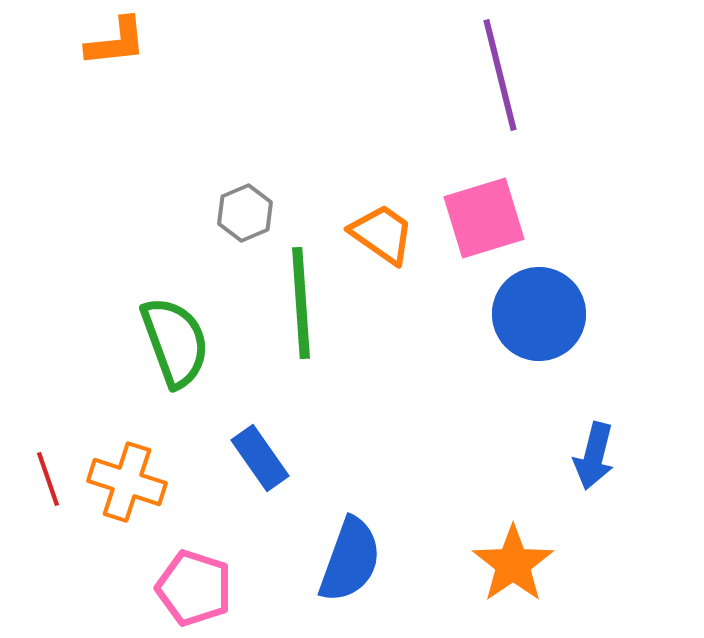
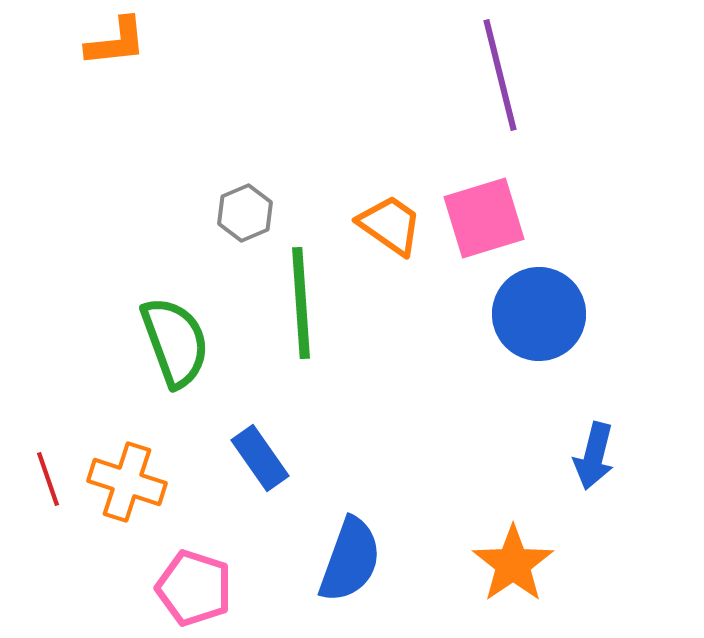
orange trapezoid: moved 8 px right, 9 px up
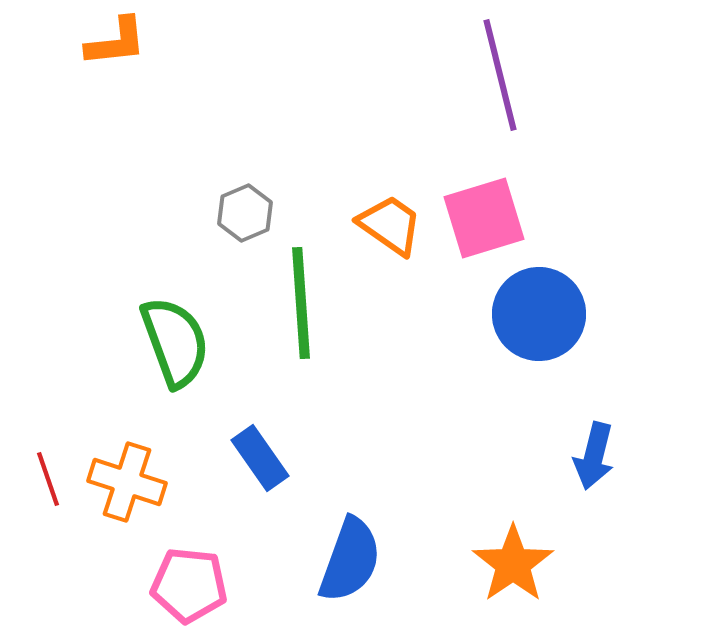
pink pentagon: moved 5 px left, 3 px up; rotated 12 degrees counterclockwise
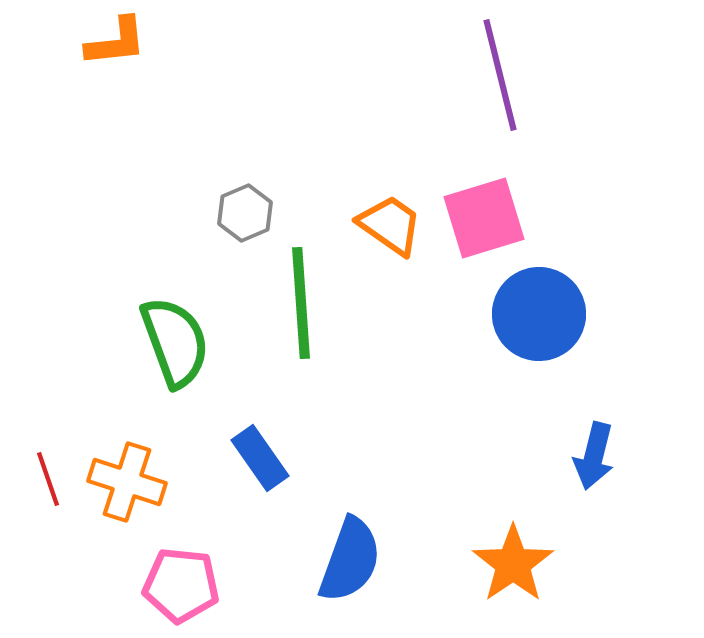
pink pentagon: moved 8 px left
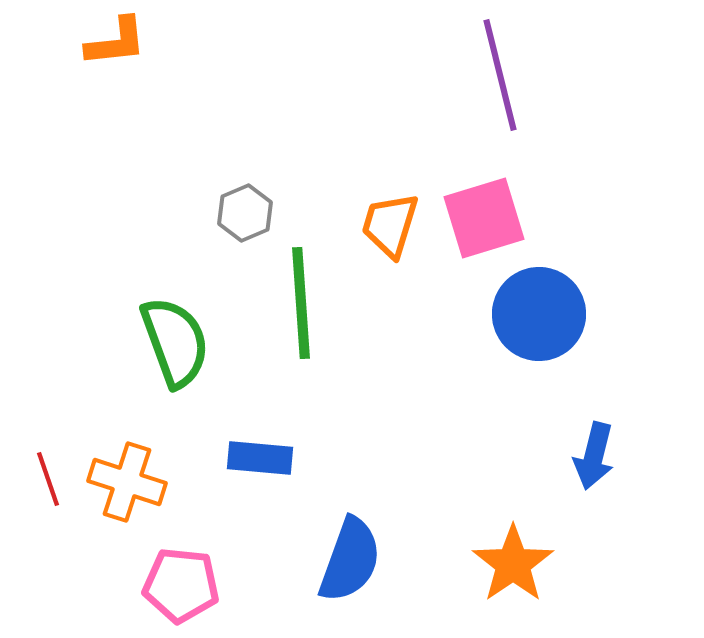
orange trapezoid: rotated 108 degrees counterclockwise
blue rectangle: rotated 50 degrees counterclockwise
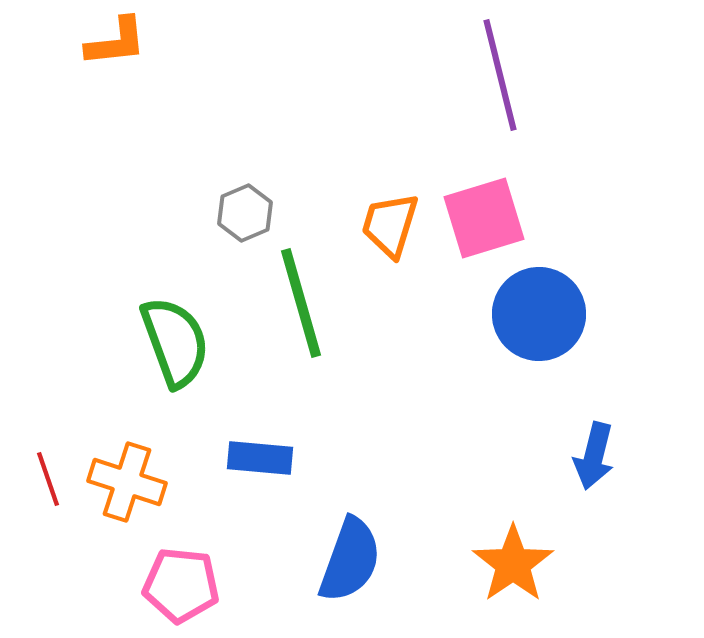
green line: rotated 12 degrees counterclockwise
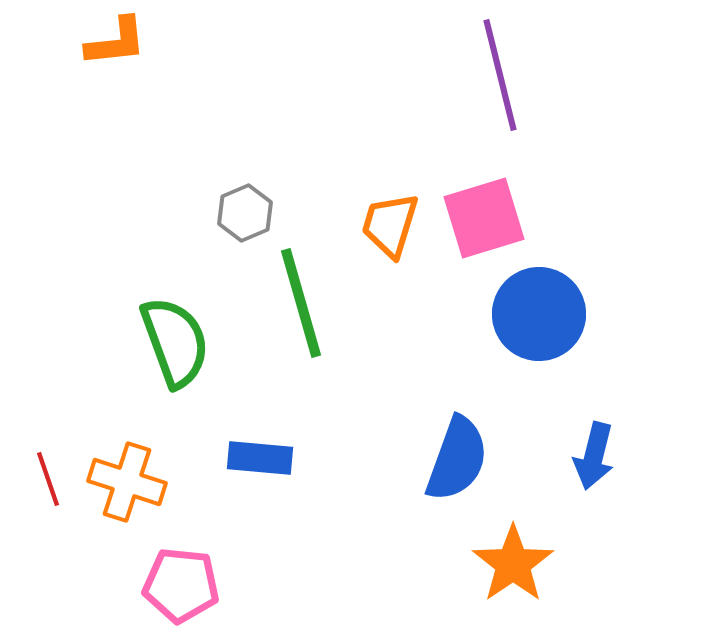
blue semicircle: moved 107 px right, 101 px up
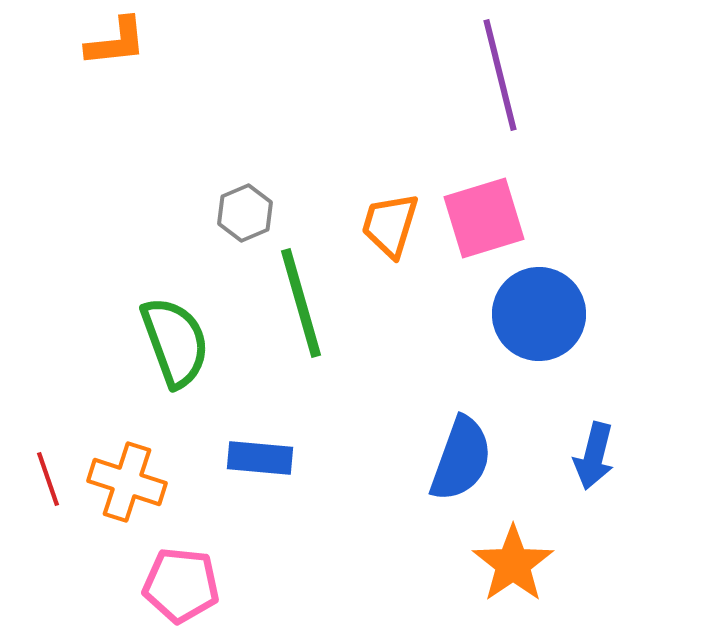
blue semicircle: moved 4 px right
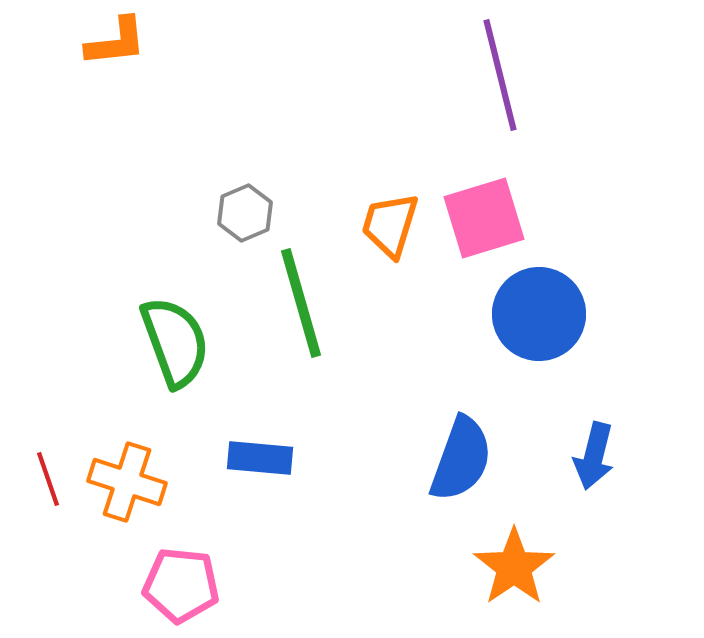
orange star: moved 1 px right, 3 px down
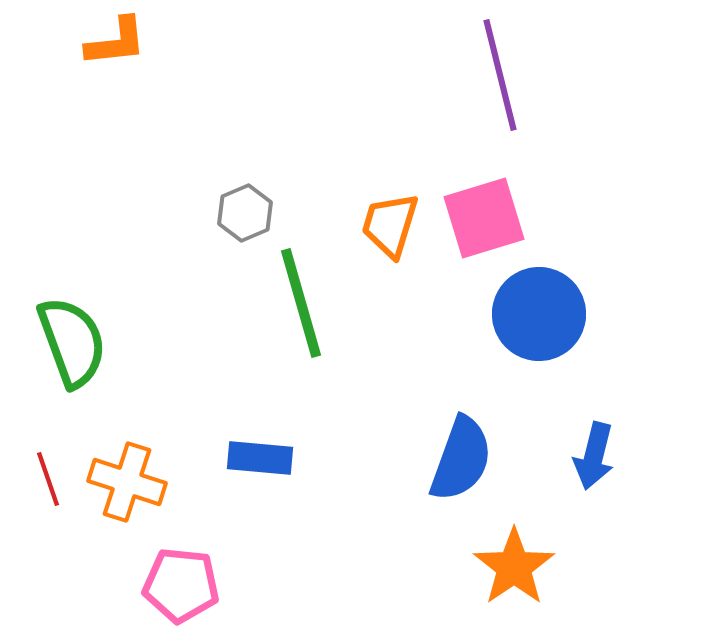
green semicircle: moved 103 px left
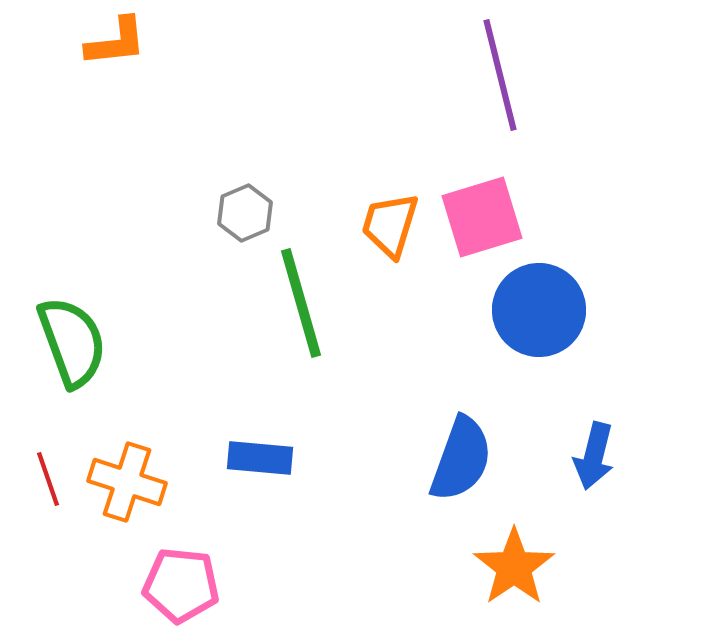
pink square: moved 2 px left, 1 px up
blue circle: moved 4 px up
